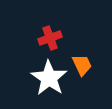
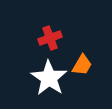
orange trapezoid: rotated 55 degrees clockwise
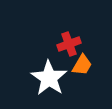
red cross: moved 19 px right, 6 px down
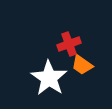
orange trapezoid: rotated 95 degrees clockwise
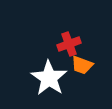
orange trapezoid: rotated 15 degrees counterclockwise
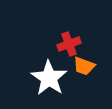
orange trapezoid: moved 2 px right, 1 px down
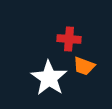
red cross: moved 5 px up; rotated 25 degrees clockwise
